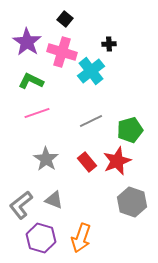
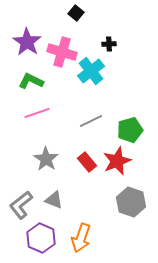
black square: moved 11 px right, 6 px up
gray hexagon: moved 1 px left
purple hexagon: rotated 8 degrees clockwise
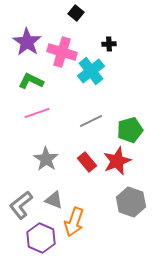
orange arrow: moved 7 px left, 16 px up
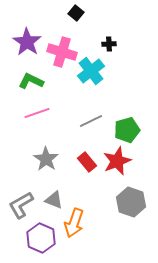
green pentagon: moved 3 px left
gray L-shape: rotated 8 degrees clockwise
orange arrow: moved 1 px down
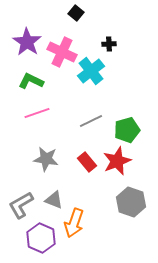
pink cross: rotated 8 degrees clockwise
gray star: rotated 25 degrees counterclockwise
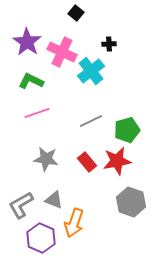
red star: rotated 12 degrees clockwise
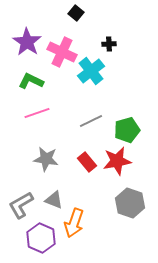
gray hexagon: moved 1 px left, 1 px down
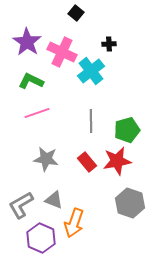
gray line: rotated 65 degrees counterclockwise
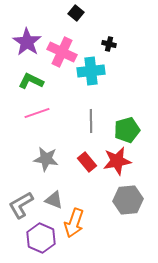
black cross: rotated 16 degrees clockwise
cyan cross: rotated 32 degrees clockwise
gray hexagon: moved 2 px left, 3 px up; rotated 24 degrees counterclockwise
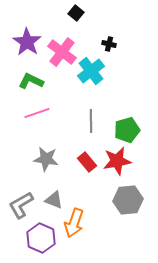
pink cross: rotated 12 degrees clockwise
cyan cross: rotated 32 degrees counterclockwise
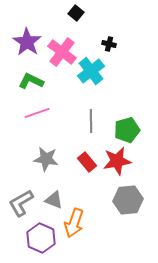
gray L-shape: moved 2 px up
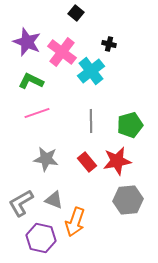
purple star: rotated 12 degrees counterclockwise
green pentagon: moved 3 px right, 5 px up
orange arrow: moved 1 px right, 1 px up
purple hexagon: rotated 12 degrees counterclockwise
